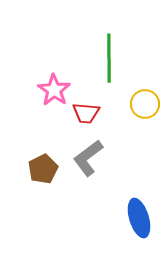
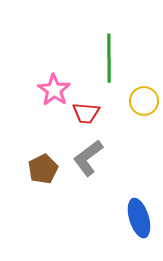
yellow circle: moved 1 px left, 3 px up
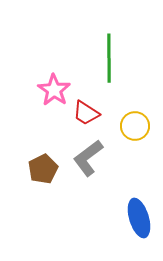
yellow circle: moved 9 px left, 25 px down
red trapezoid: rotated 28 degrees clockwise
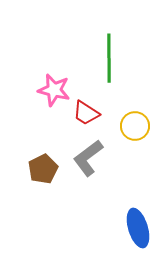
pink star: rotated 20 degrees counterclockwise
blue ellipse: moved 1 px left, 10 px down
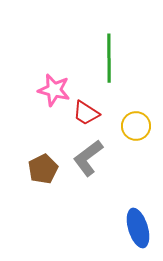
yellow circle: moved 1 px right
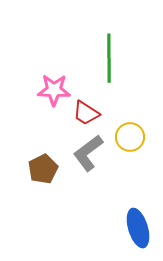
pink star: rotated 12 degrees counterclockwise
yellow circle: moved 6 px left, 11 px down
gray L-shape: moved 5 px up
